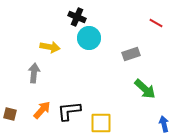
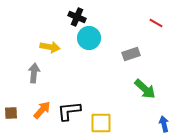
brown square: moved 1 px right, 1 px up; rotated 16 degrees counterclockwise
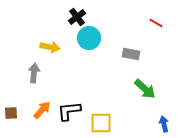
black cross: rotated 30 degrees clockwise
gray rectangle: rotated 30 degrees clockwise
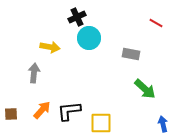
black cross: rotated 12 degrees clockwise
brown square: moved 1 px down
blue arrow: moved 1 px left
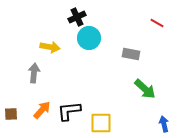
red line: moved 1 px right
blue arrow: moved 1 px right
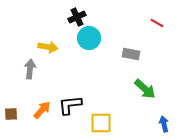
yellow arrow: moved 2 px left
gray arrow: moved 4 px left, 4 px up
black L-shape: moved 1 px right, 6 px up
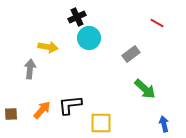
gray rectangle: rotated 48 degrees counterclockwise
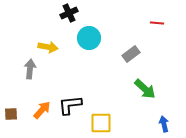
black cross: moved 8 px left, 4 px up
red line: rotated 24 degrees counterclockwise
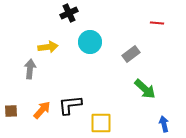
cyan circle: moved 1 px right, 4 px down
yellow arrow: rotated 18 degrees counterclockwise
brown square: moved 3 px up
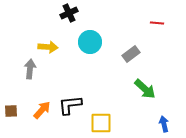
yellow arrow: rotated 12 degrees clockwise
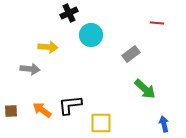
cyan circle: moved 1 px right, 7 px up
gray arrow: rotated 90 degrees clockwise
orange arrow: rotated 96 degrees counterclockwise
